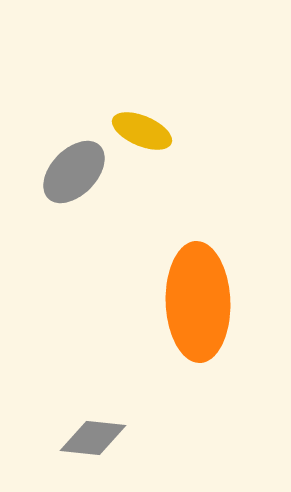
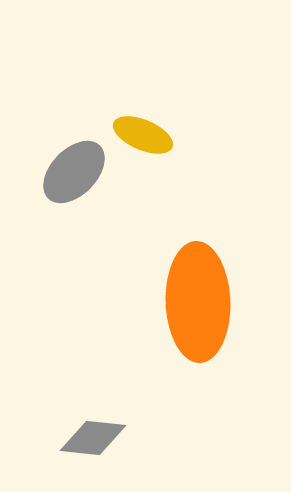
yellow ellipse: moved 1 px right, 4 px down
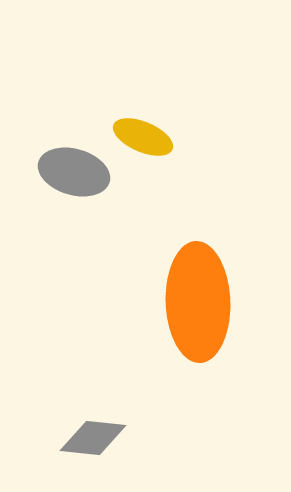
yellow ellipse: moved 2 px down
gray ellipse: rotated 62 degrees clockwise
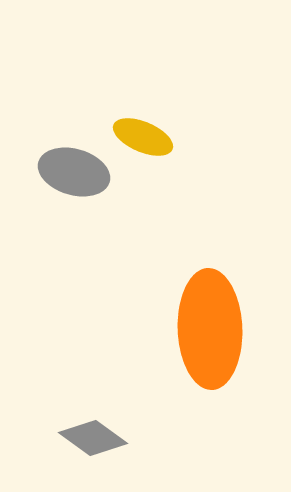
orange ellipse: moved 12 px right, 27 px down
gray diamond: rotated 30 degrees clockwise
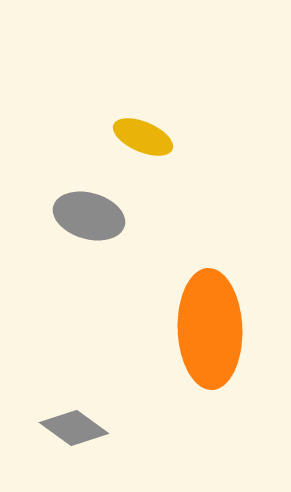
gray ellipse: moved 15 px right, 44 px down
gray diamond: moved 19 px left, 10 px up
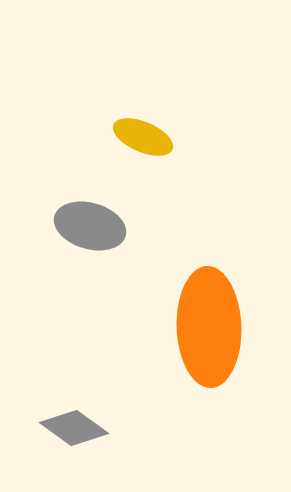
gray ellipse: moved 1 px right, 10 px down
orange ellipse: moved 1 px left, 2 px up
